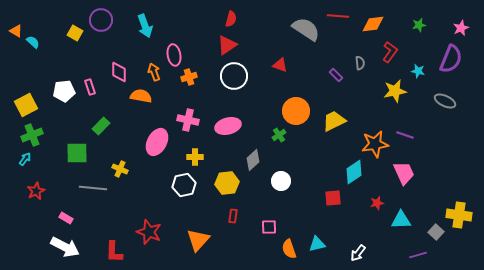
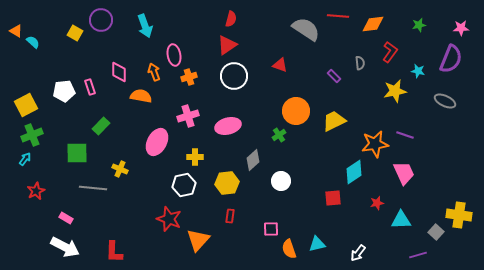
pink star at (461, 28): rotated 21 degrees clockwise
purple rectangle at (336, 75): moved 2 px left, 1 px down
pink cross at (188, 120): moved 4 px up; rotated 30 degrees counterclockwise
red rectangle at (233, 216): moved 3 px left
pink square at (269, 227): moved 2 px right, 2 px down
red star at (149, 232): moved 20 px right, 13 px up
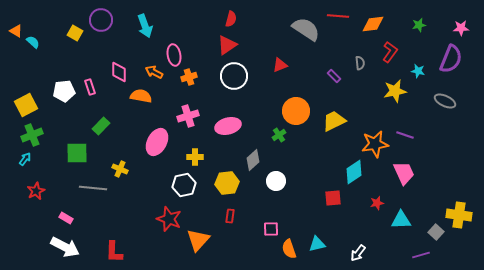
red triangle at (280, 65): rotated 42 degrees counterclockwise
orange arrow at (154, 72): rotated 42 degrees counterclockwise
white circle at (281, 181): moved 5 px left
purple line at (418, 255): moved 3 px right
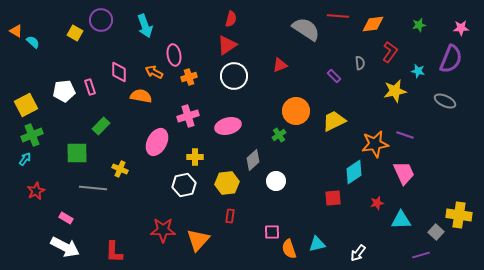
red star at (169, 219): moved 6 px left, 11 px down; rotated 20 degrees counterclockwise
pink square at (271, 229): moved 1 px right, 3 px down
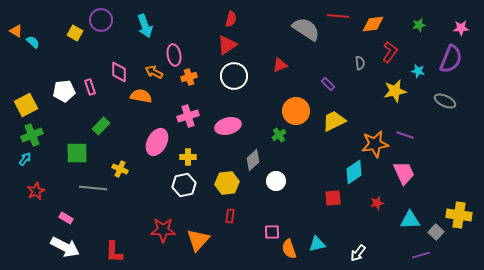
purple rectangle at (334, 76): moved 6 px left, 8 px down
yellow cross at (195, 157): moved 7 px left
cyan triangle at (401, 220): moved 9 px right
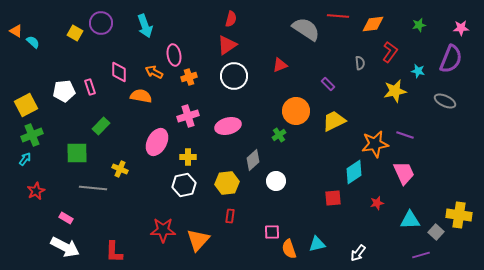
purple circle at (101, 20): moved 3 px down
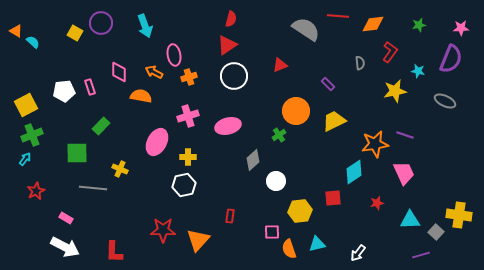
yellow hexagon at (227, 183): moved 73 px right, 28 px down
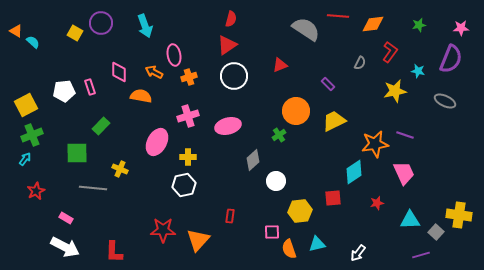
gray semicircle at (360, 63): rotated 32 degrees clockwise
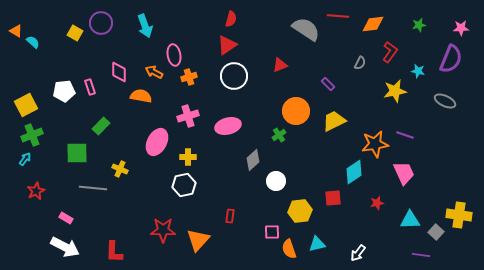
purple line at (421, 255): rotated 24 degrees clockwise
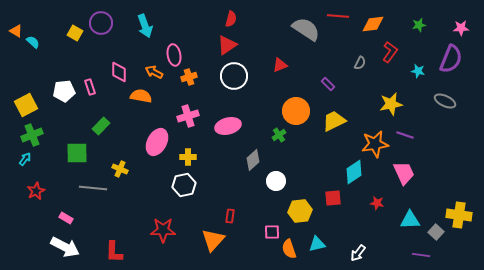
yellow star at (395, 91): moved 4 px left, 13 px down
red star at (377, 203): rotated 24 degrees clockwise
orange triangle at (198, 240): moved 15 px right
